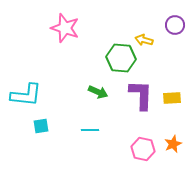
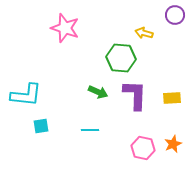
purple circle: moved 10 px up
yellow arrow: moved 7 px up
purple L-shape: moved 6 px left
pink hexagon: moved 1 px up
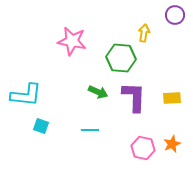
pink star: moved 7 px right, 13 px down; rotated 8 degrees counterclockwise
yellow arrow: rotated 84 degrees clockwise
purple L-shape: moved 1 px left, 2 px down
cyan square: rotated 28 degrees clockwise
orange star: moved 1 px left
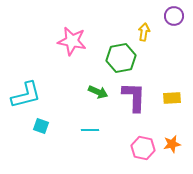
purple circle: moved 1 px left, 1 px down
yellow arrow: moved 1 px up
green hexagon: rotated 16 degrees counterclockwise
cyan L-shape: rotated 20 degrees counterclockwise
orange star: rotated 12 degrees clockwise
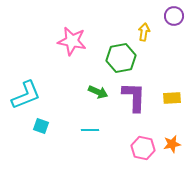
cyan L-shape: rotated 8 degrees counterclockwise
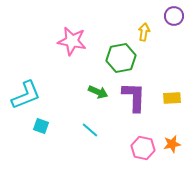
cyan line: rotated 42 degrees clockwise
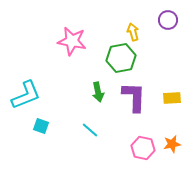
purple circle: moved 6 px left, 4 px down
yellow arrow: moved 11 px left; rotated 24 degrees counterclockwise
green arrow: rotated 54 degrees clockwise
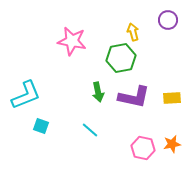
purple L-shape: rotated 100 degrees clockwise
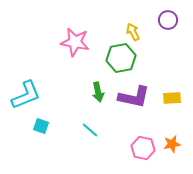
yellow arrow: rotated 12 degrees counterclockwise
pink star: moved 3 px right, 1 px down
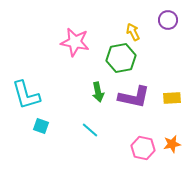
cyan L-shape: rotated 96 degrees clockwise
